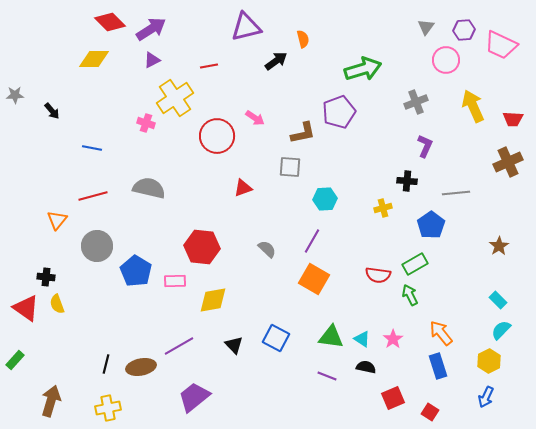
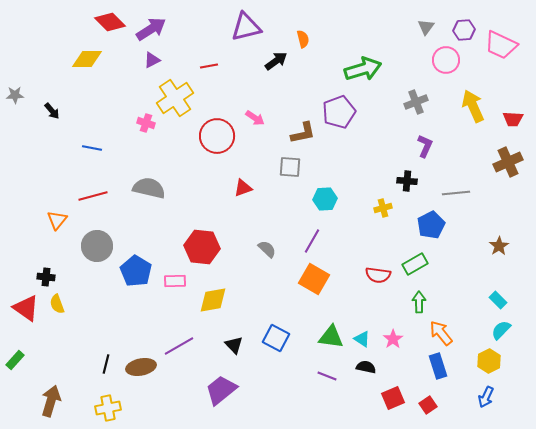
yellow diamond at (94, 59): moved 7 px left
blue pentagon at (431, 225): rotated 8 degrees clockwise
green arrow at (410, 295): moved 9 px right, 7 px down; rotated 25 degrees clockwise
purple trapezoid at (194, 397): moved 27 px right, 7 px up
red square at (430, 412): moved 2 px left, 7 px up; rotated 24 degrees clockwise
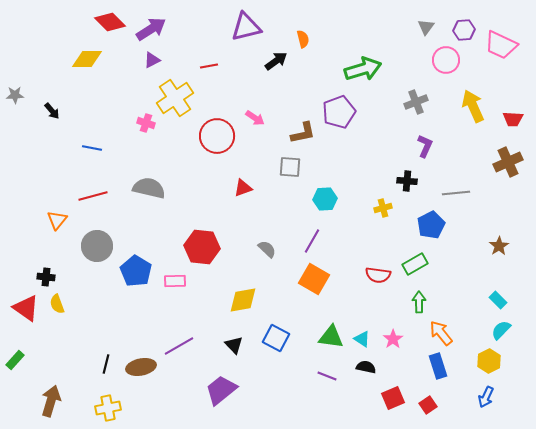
yellow diamond at (213, 300): moved 30 px right
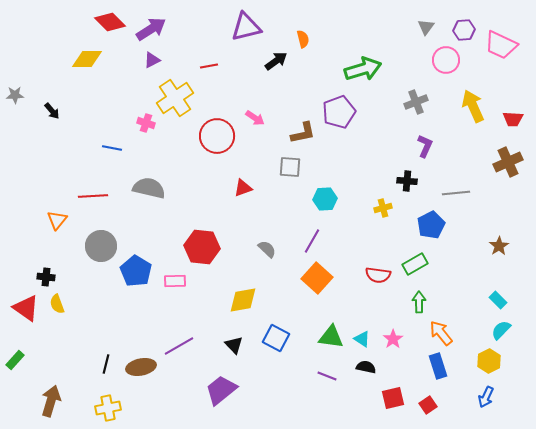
blue line at (92, 148): moved 20 px right
red line at (93, 196): rotated 12 degrees clockwise
gray circle at (97, 246): moved 4 px right
orange square at (314, 279): moved 3 px right, 1 px up; rotated 12 degrees clockwise
red square at (393, 398): rotated 10 degrees clockwise
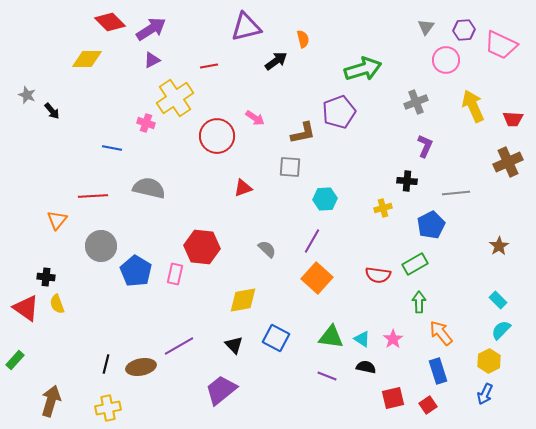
gray star at (15, 95): moved 12 px right; rotated 24 degrees clockwise
pink rectangle at (175, 281): moved 7 px up; rotated 75 degrees counterclockwise
blue rectangle at (438, 366): moved 5 px down
blue arrow at (486, 397): moved 1 px left, 3 px up
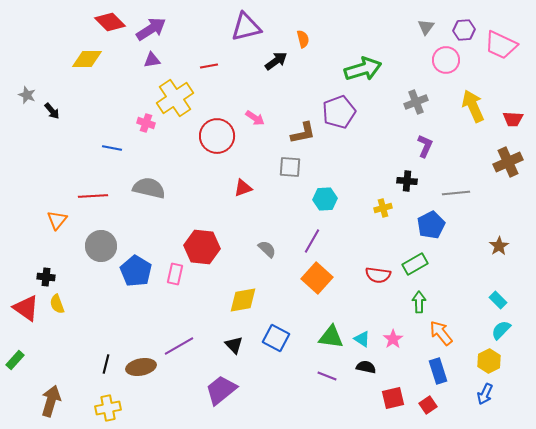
purple triangle at (152, 60): rotated 18 degrees clockwise
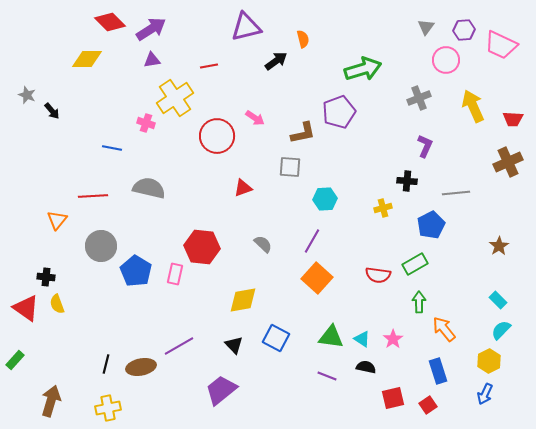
gray cross at (416, 102): moved 3 px right, 4 px up
gray semicircle at (267, 249): moved 4 px left, 5 px up
orange arrow at (441, 333): moved 3 px right, 4 px up
